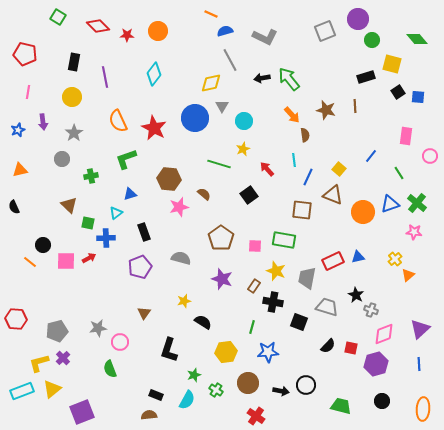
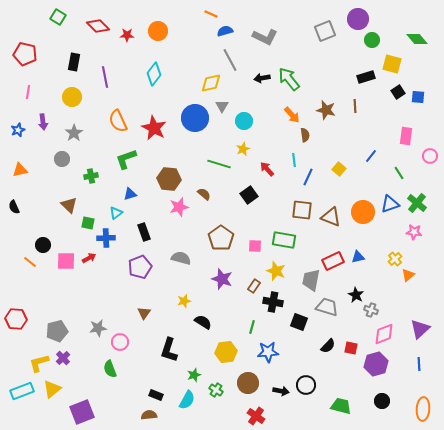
brown triangle at (333, 195): moved 2 px left, 22 px down
gray trapezoid at (307, 278): moved 4 px right, 2 px down
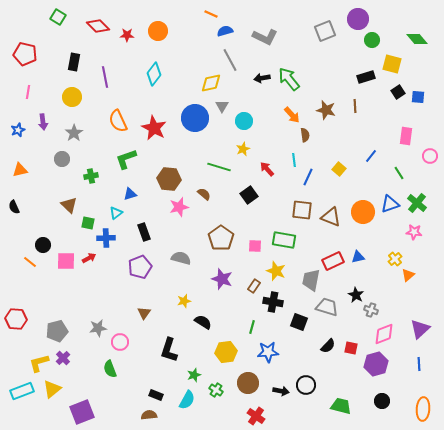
green line at (219, 164): moved 3 px down
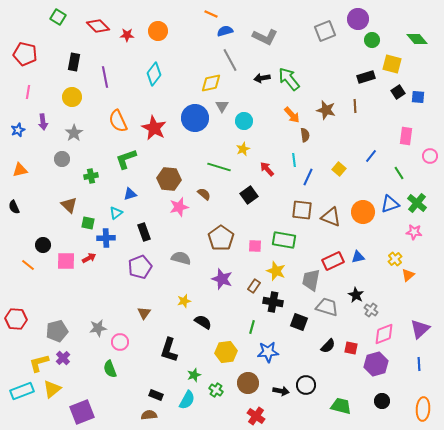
orange line at (30, 262): moved 2 px left, 3 px down
gray cross at (371, 310): rotated 16 degrees clockwise
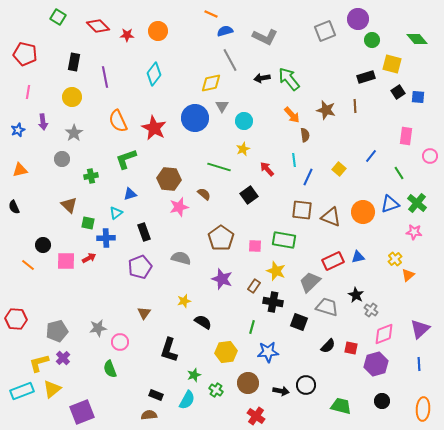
gray trapezoid at (311, 280): moved 1 px left, 2 px down; rotated 35 degrees clockwise
